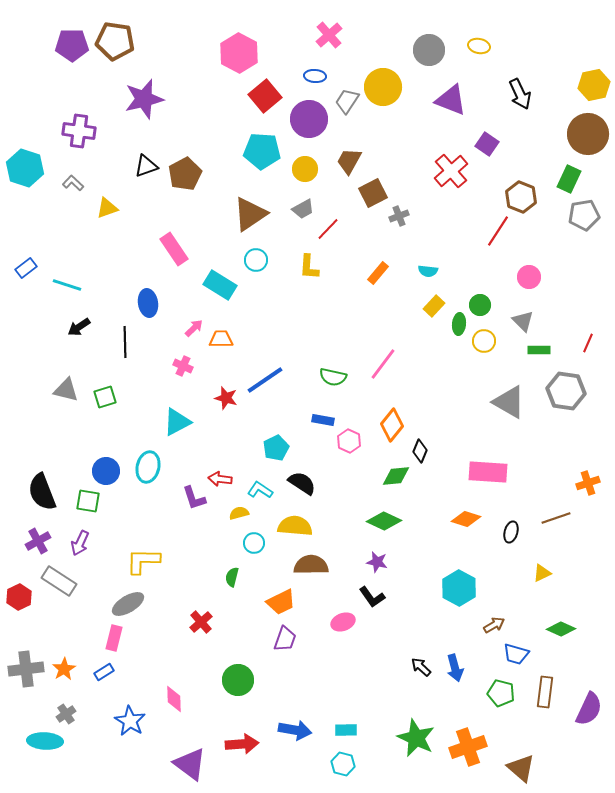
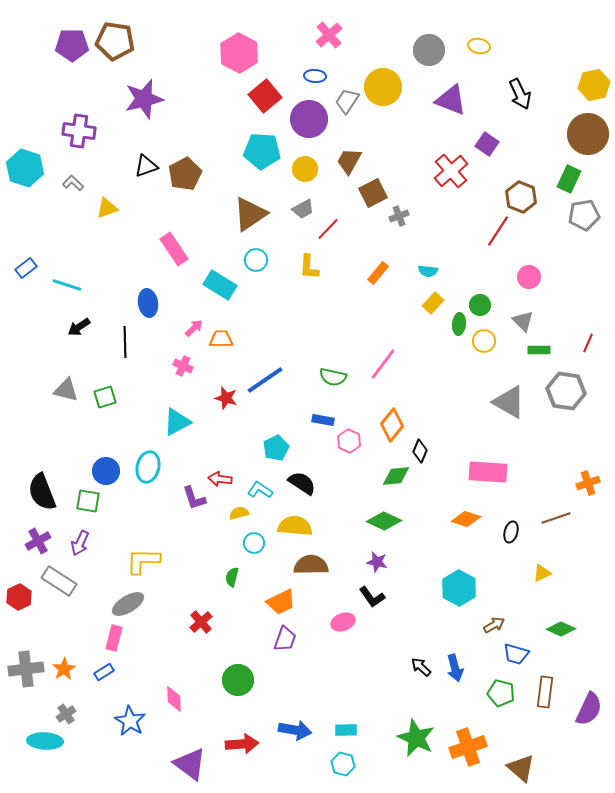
yellow rectangle at (434, 306): moved 1 px left, 3 px up
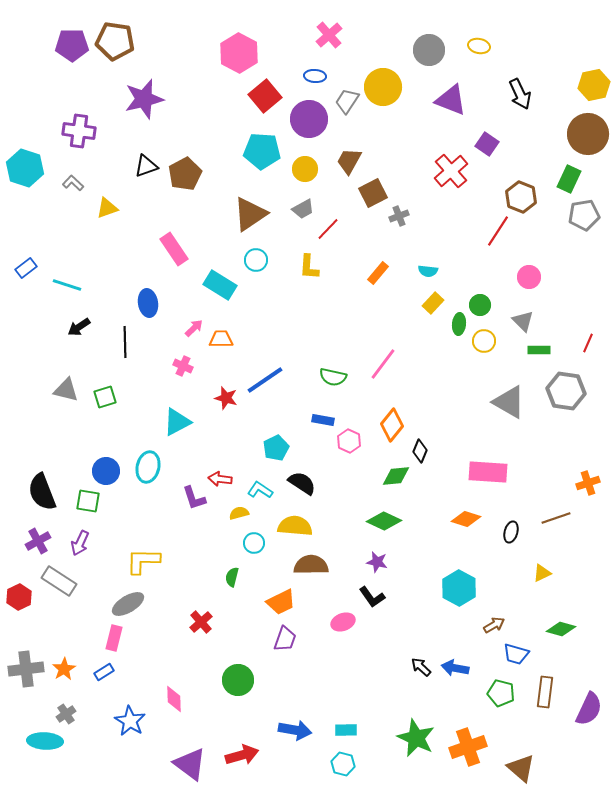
green diamond at (561, 629): rotated 8 degrees counterclockwise
blue arrow at (455, 668): rotated 116 degrees clockwise
red arrow at (242, 744): moved 11 px down; rotated 12 degrees counterclockwise
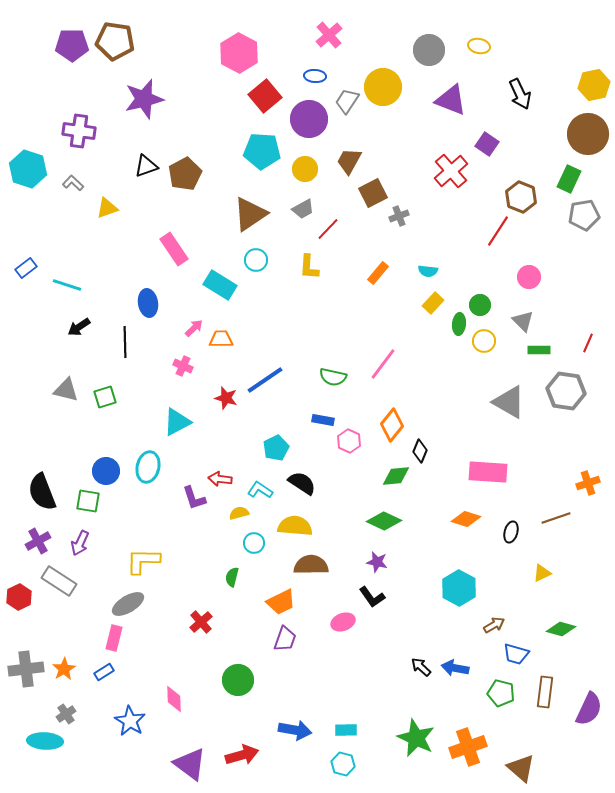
cyan hexagon at (25, 168): moved 3 px right, 1 px down
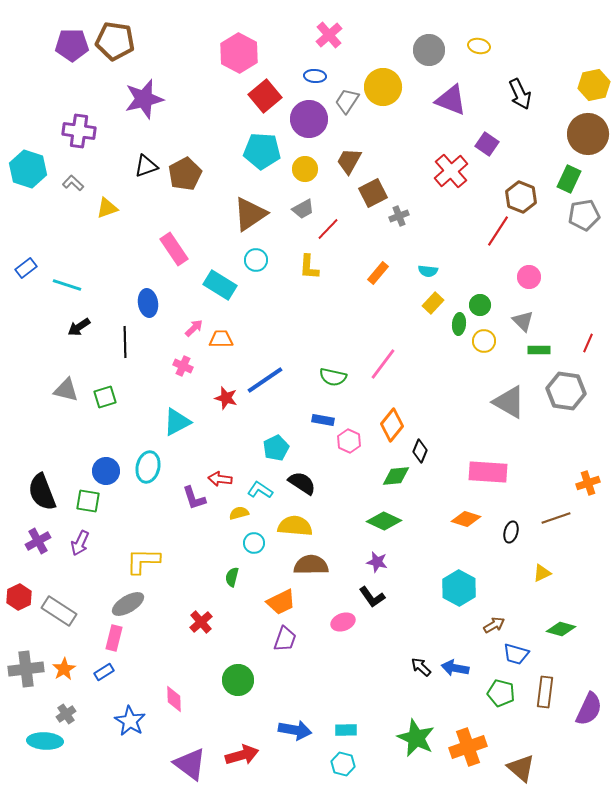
gray rectangle at (59, 581): moved 30 px down
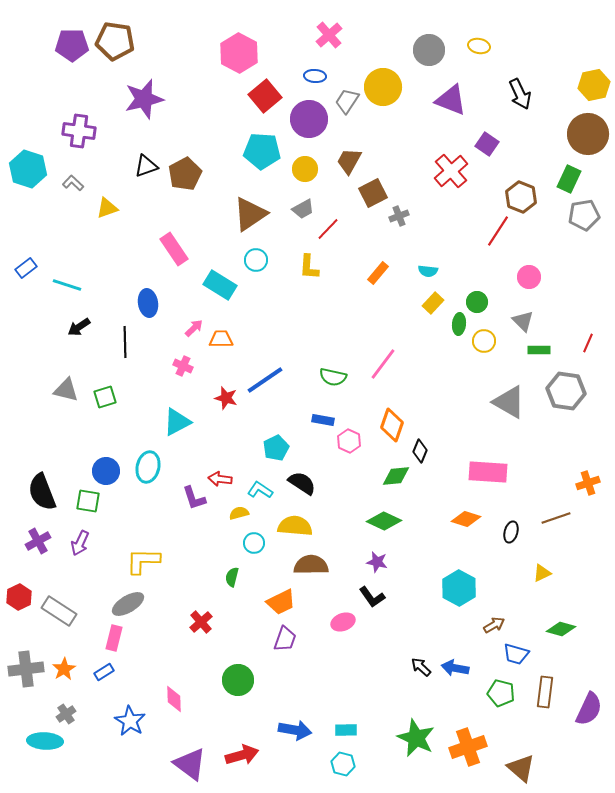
green circle at (480, 305): moved 3 px left, 3 px up
orange diamond at (392, 425): rotated 20 degrees counterclockwise
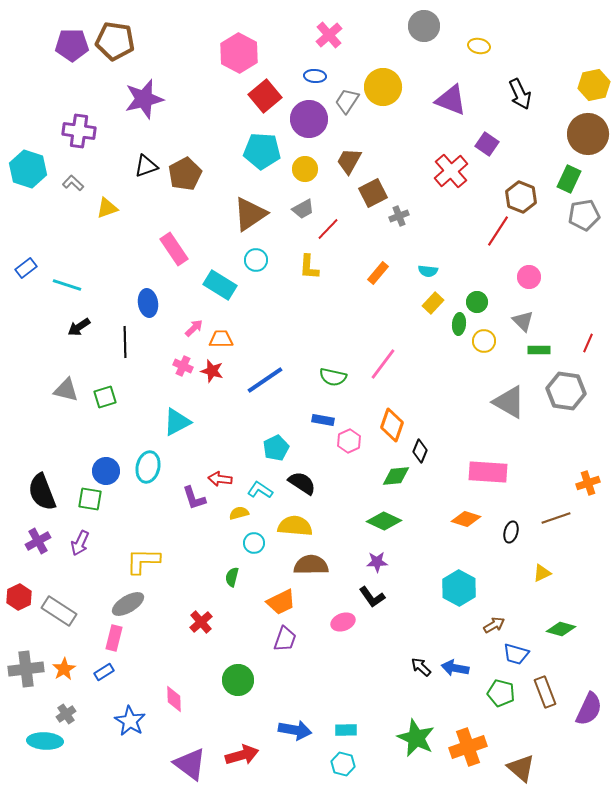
gray circle at (429, 50): moved 5 px left, 24 px up
red star at (226, 398): moved 14 px left, 27 px up
pink hexagon at (349, 441): rotated 10 degrees clockwise
green square at (88, 501): moved 2 px right, 2 px up
purple star at (377, 562): rotated 15 degrees counterclockwise
brown rectangle at (545, 692): rotated 28 degrees counterclockwise
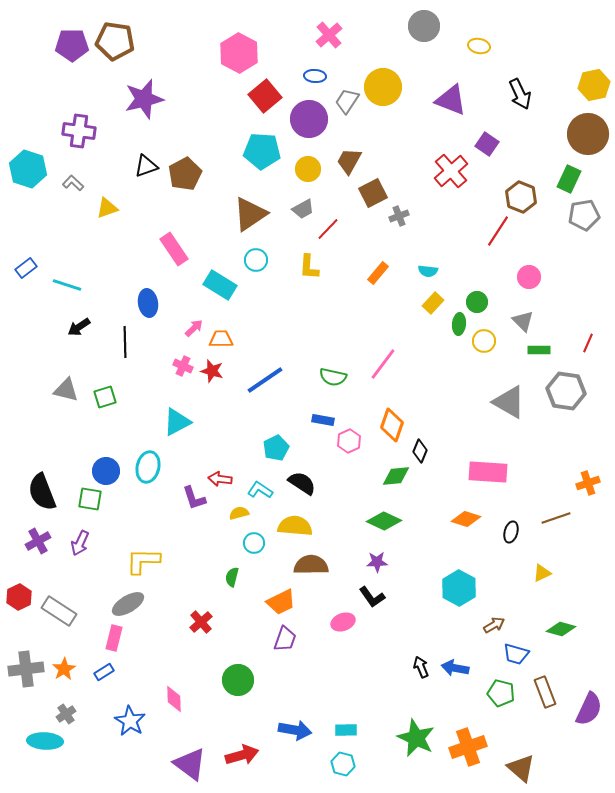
yellow circle at (305, 169): moved 3 px right
black arrow at (421, 667): rotated 25 degrees clockwise
